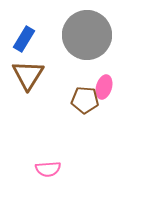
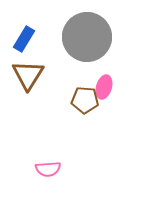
gray circle: moved 2 px down
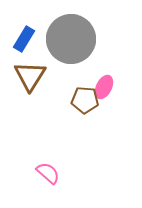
gray circle: moved 16 px left, 2 px down
brown triangle: moved 2 px right, 1 px down
pink ellipse: rotated 10 degrees clockwise
pink semicircle: moved 4 px down; rotated 135 degrees counterclockwise
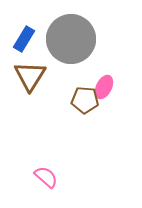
pink semicircle: moved 2 px left, 4 px down
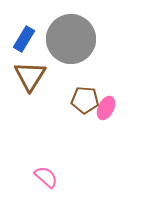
pink ellipse: moved 2 px right, 21 px down
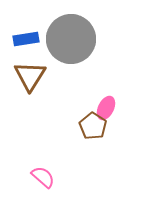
blue rectangle: moved 2 px right; rotated 50 degrees clockwise
brown pentagon: moved 8 px right, 26 px down; rotated 28 degrees clockwise
pink semicircle: moved 3 px left
